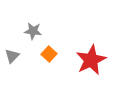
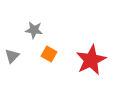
gray star: moved 1 px right, 1 px up
orange square: rotated 14 degrees counterclockwise
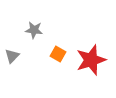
orange square: moved 9 px right
red star: rotated 8 degrees clockwise
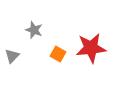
gray star: rotated 12 degrees clockwise
red star: moved 12 px up; rotated 12 degrees clockwise
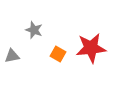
gray triangle: rotated 35 degrees clockwise
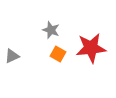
gray star: moved 17 px right
gray triangle: rotated 14 degrees counterclockwise
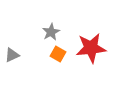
gray star: moved 2 px down; rotated 24 degrees clockwise
gray triangle: moved 1 px up
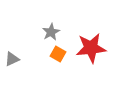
gray triangle: moved 4 px down
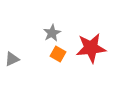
gray star: moved 1 px right, 1 px down
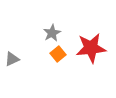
orange square: rotated 21 degrees clockwise
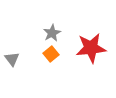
orange square: moved 7 px left
gray triangle: rotated 42 degrees counterclockwise
